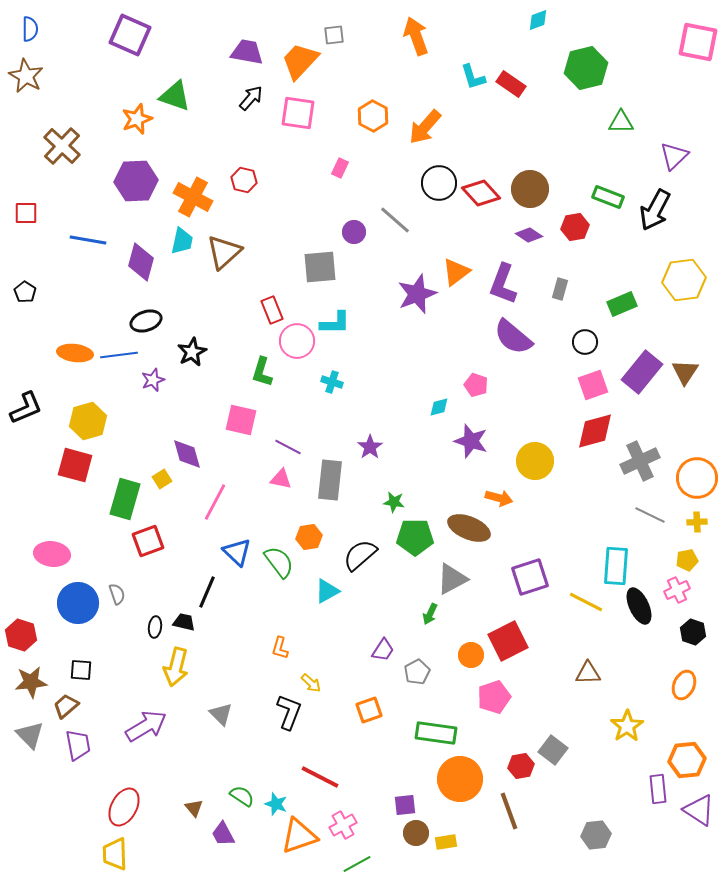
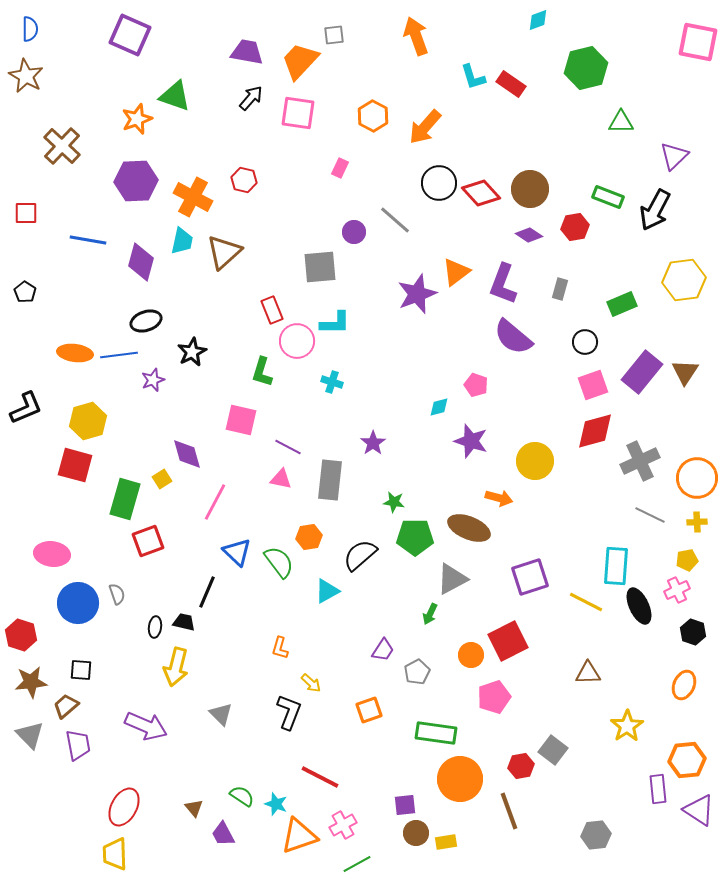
purple star at (370, 447): moved 3 px right, 4 px up
purple arrow at (146, 726): rotated 54 degrees clockwise
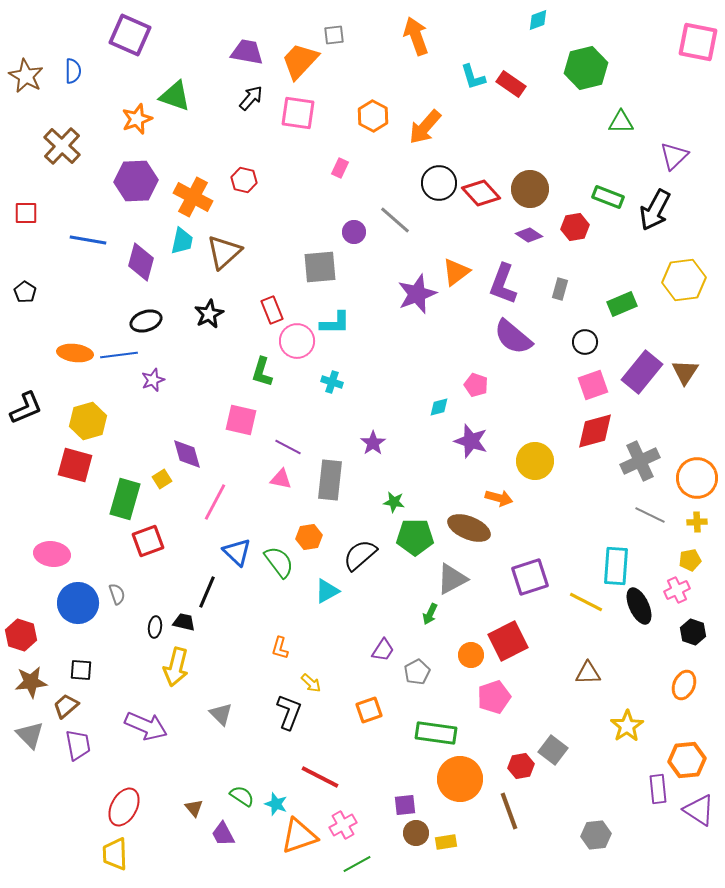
blue semicircle at (30, 29): moved 43 px right, 42 px down
black star at (192, 352): moved 17 px right, 38 px up
yellow pentagon at (687, 560): moved 3 px right
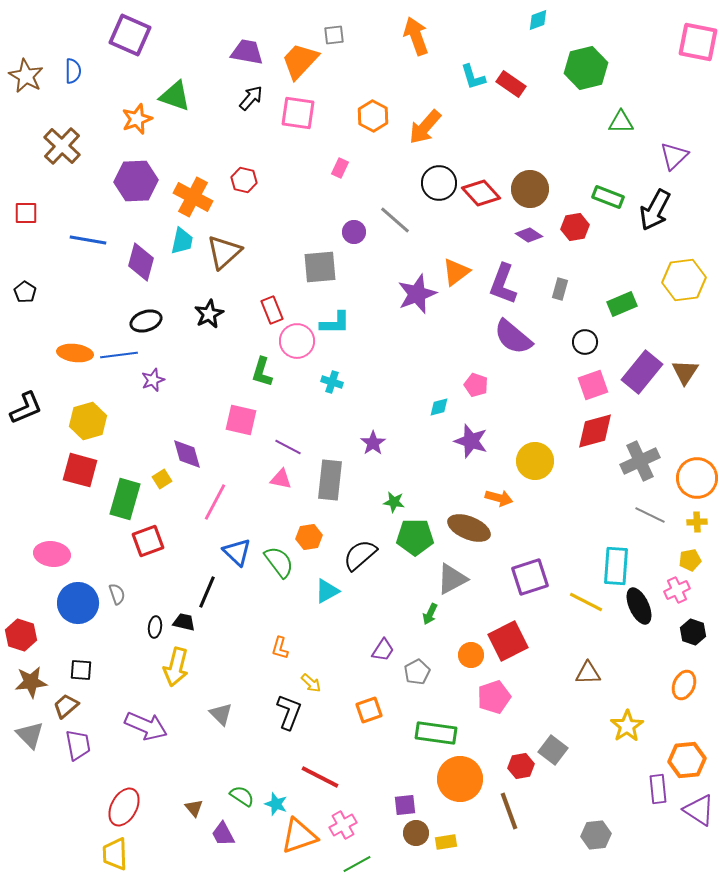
red square at (75, 465): moved 5 px right, 5 px down
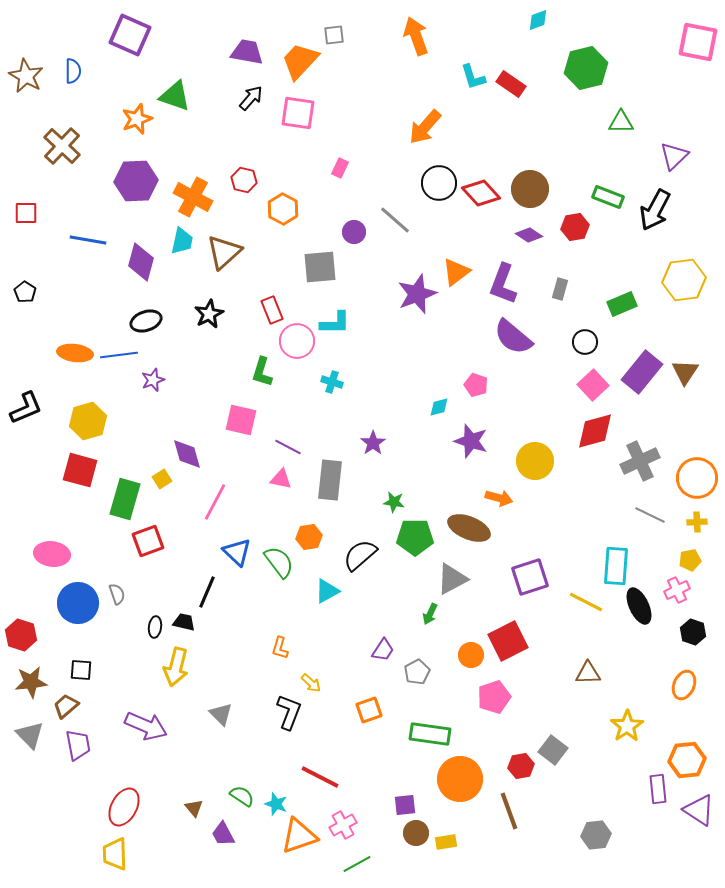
orange hexagon at (373, 116): moved 90 px left, 93 px down
pink square at (593, 385): rotated 24 degrees counterclockwise
green rectangle at (436, 733): moved 6 px left, 1 px down
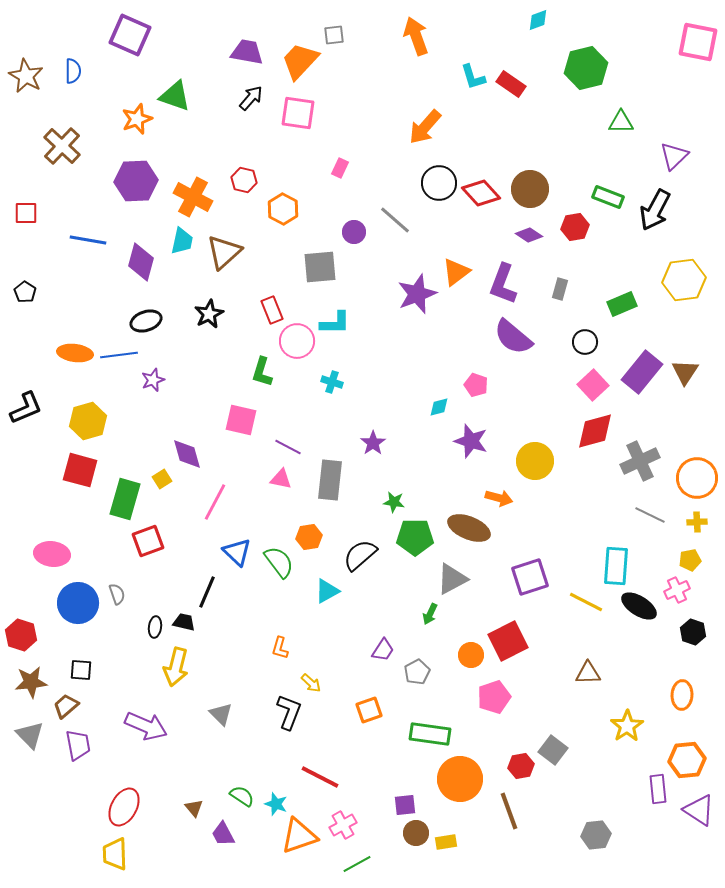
black ellipse at (639, 606): rotated 33 degrees counterclockwise
orange ellipse at (684, 685): moved 2 px left, 10 px down; rotated 20 degrees counterclockwise
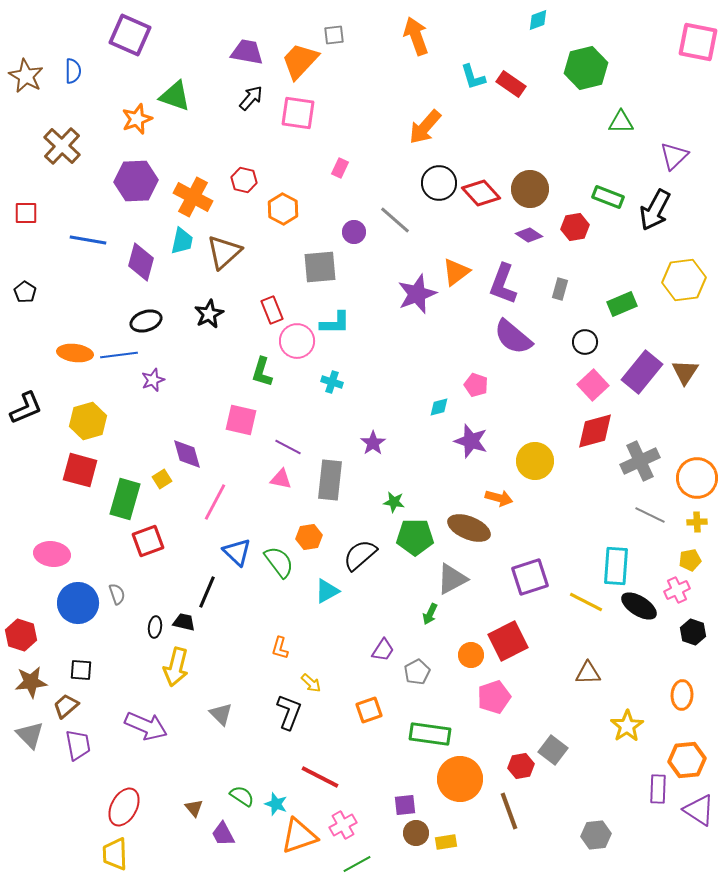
purple rectangle at (658, 789): rotated 8 degrees clockwise
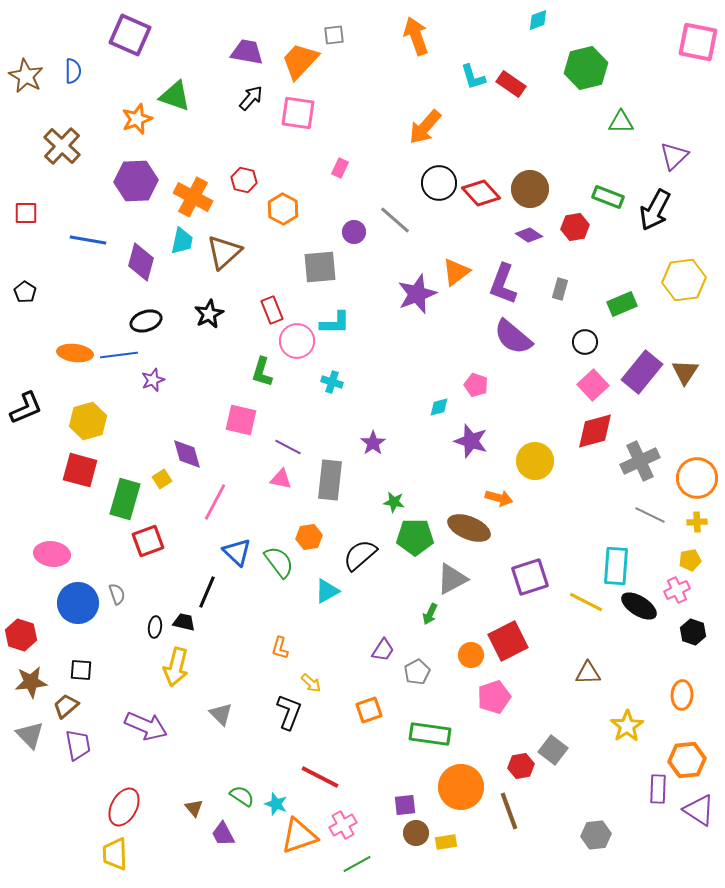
orange circle at (460, 779): moved 1 px right, 8 px down
